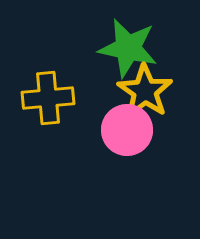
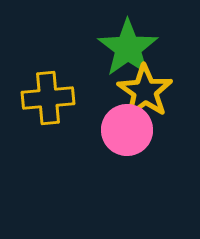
green star: rotated 24 degrees clockwise
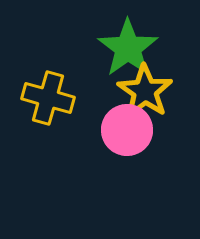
yellow cross: rotated 21 degrees clockwise
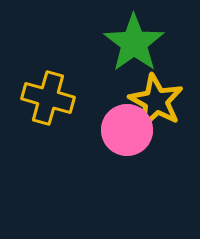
green star: moved 6 px right, 5 px up
yellow star: moved 11 px right, 10 px down; rotated 6 degrees counterclockwise
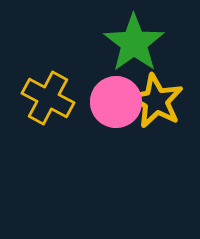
yellow cross: rotated 12 degrees clockwise
pink circle: moved 11 px left, 28 px up
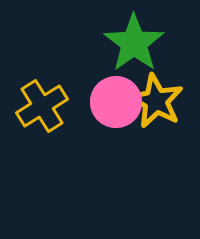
yellow cross: moved 6 px left, 8 px down; rotated 30 degrees clockwise
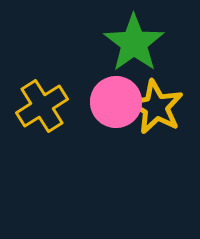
yellow star: moved 6 px down
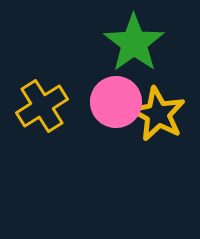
yellow star: moved 2 px right, 7 px down
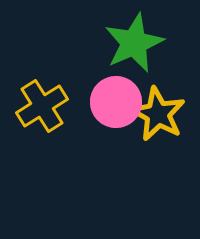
green star: rotated 12 degrees clockwise
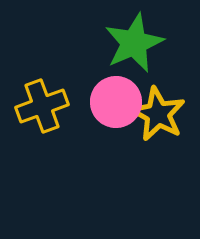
yellow cross: rotated 12 degrees clockwise
